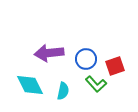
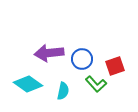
blue circle: moved 4 px left
cyan diamond: moved 2 px left, 1 px up; rotated 28 degrees counterclockwise
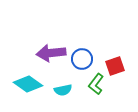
purple arrow: moved 2 px right
green L-shape: rotated 80 degrees clockwise
cyan semicircle: moved 1 px up; rotated 66 degrees clockwise
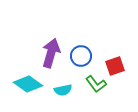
purple arrow: rotated 112 degrees clockwise
blue circle: moved 1 px left, 3 px up
green L-shape: rotated 75 degrees counterclockwise
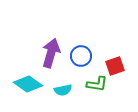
green L-shape: moved 1 px right; rotated 45 degrees counterclockwise
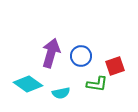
cyan semicircle: moved 2 px left, 3 px down
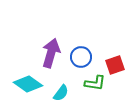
blue circle: moved 1 px down
red square: moved 1 px up
green L-shape: moved 2 px left, 1 px up
cyan semicircle: rotated 42 degrees counterclockwise
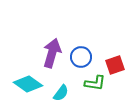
purple arrow: moved 1 px right
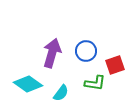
blue circle: moved 5 px right, 6 px up
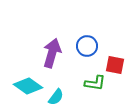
blue circle: moved 1 px right, 5 px up
red square: rotated 30 degrees clockwise
cyan diamond: moved 2 px down
cyan semicircle: moved 5 px left, 4 px down
